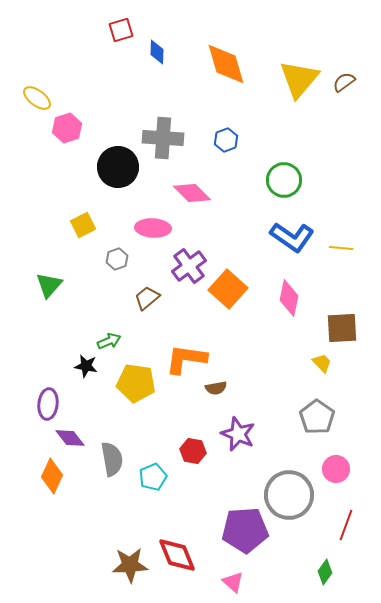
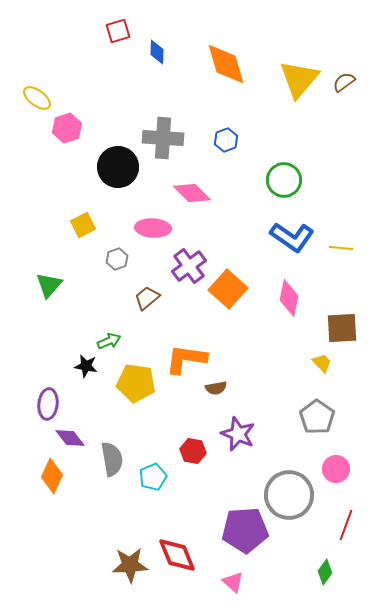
red square at (121, 30): moved 3 px left, 1 px down
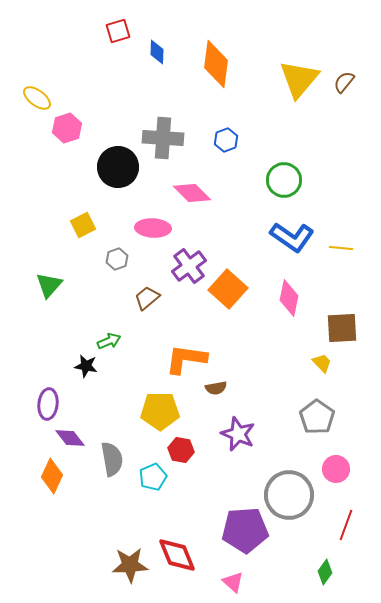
orange diamond at (226, 64): moved 10 px left; rotated 24 degrees clockwise
brown semicircle at (344, 82): rotated 15 degrees counterclockwise
yellow pentagon at (136, 383): moved 24 px right, 28 px down; rotated 9 degrees counterclockwise
red hexagon at (193, 451): moved 12 px left, 1 px up
